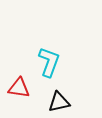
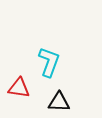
black triangle: rotated 15 degrees clockwise
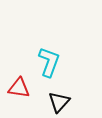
black triangle: rotated 50 degrees counterclockwise
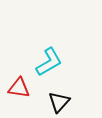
cyan L-shape: rotated 40 degrees clockwise
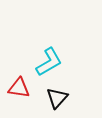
black triangle: moved 2 px left, 4 px up
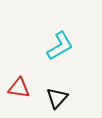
cyan L-shape: moved 11 px right, 16 px up
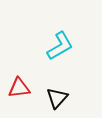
red triangle: rotated 15 degrees counterclockwise
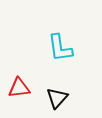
cyan L-shape: moved 2 px down; rotated 112 degrees clockwise
